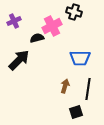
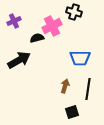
black arrow: rotated 15 degrees clockwise
black square: moved 4 px left
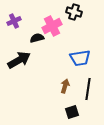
blue trapezoid: rotated 10 degrees counterclockwise
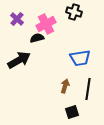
purple cross: moved 3 px right, 2 px up; rotated 24 degrees counterclockwise
pink cross: moved 6 px left, 2 px up
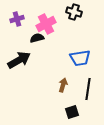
purple cross: rotated 32 degrees clockwise
brown arrow: moved 2 px left, 1 px up
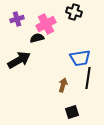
black line: moved 11 px up
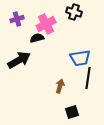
brown arrow: moved 3 px left, 1 px down
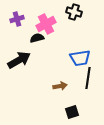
brown arrow: rotated 64 degrees clockwise
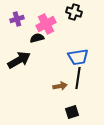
blue trapezoid: moved 2 px left, 1 px up
black line: moved 10 px left
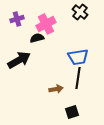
black cross: moved 6 px right; rotated 21 degrees clockwise
brown arrow: moved 4 px left, 3 px down
